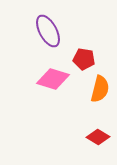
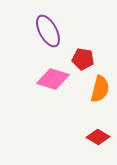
red pentagon: moved 1 px left
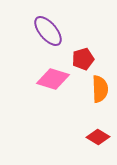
purple ellipse: rotated 12 degrees counterclockwise
red pentagon: rotated 25 degrees counterclockwise
orange semicircle: rotated 16 degrees counterclockwise
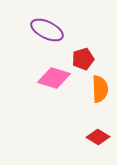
purple ellipse: moved 1 px left, 1 px up; rotated 24 degrees counterclockwise
pink diamond: moved 1 px right, 1 px up
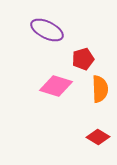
pink diamond: moved 2 px right, 8 px down
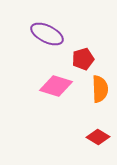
purple ellipse: moved 4 px down
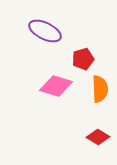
purple ellipse: moved 2 px left, 3 px up
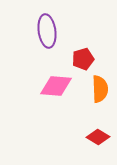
purple ellipse: moved 2 px right; rotated 56 degrees clockwise
pink diamond: rotated 12 degrees counterclockwise
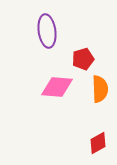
pink diamond: moved 1 px right, 1 px down
red diamond: moved 6 px down; rotated 60 degrees counterclockwise
